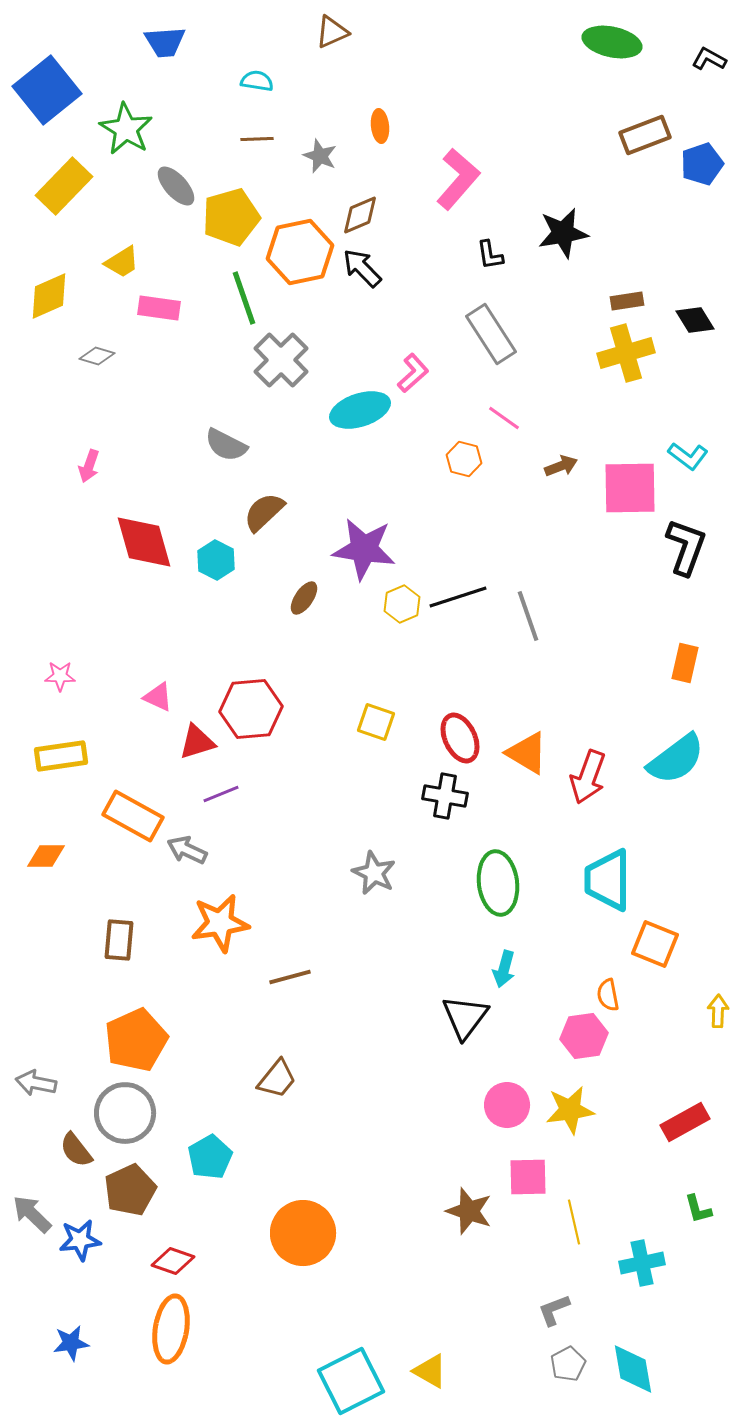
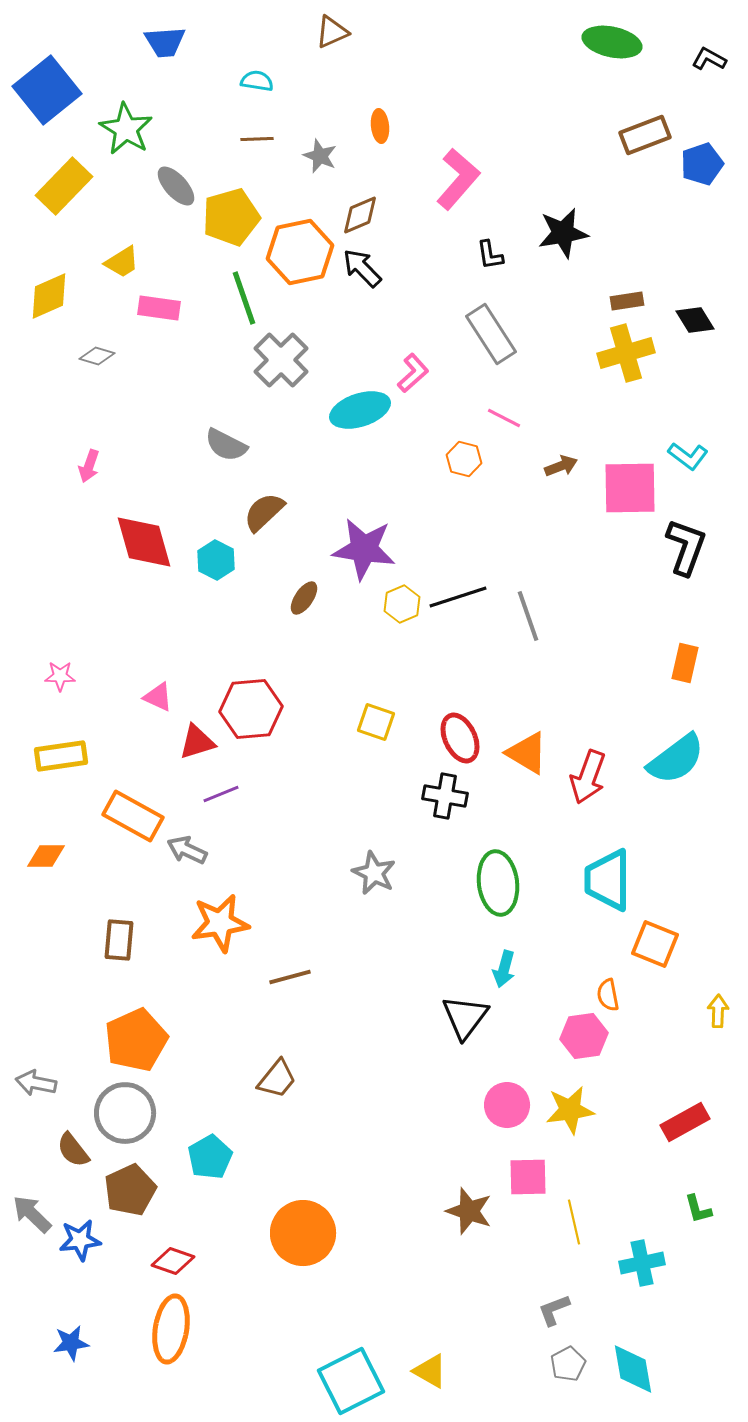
pink line at (504, 418): rotated 8 degrees counterclockwise
brown semicircle at (76, 1150): moved 3 px left
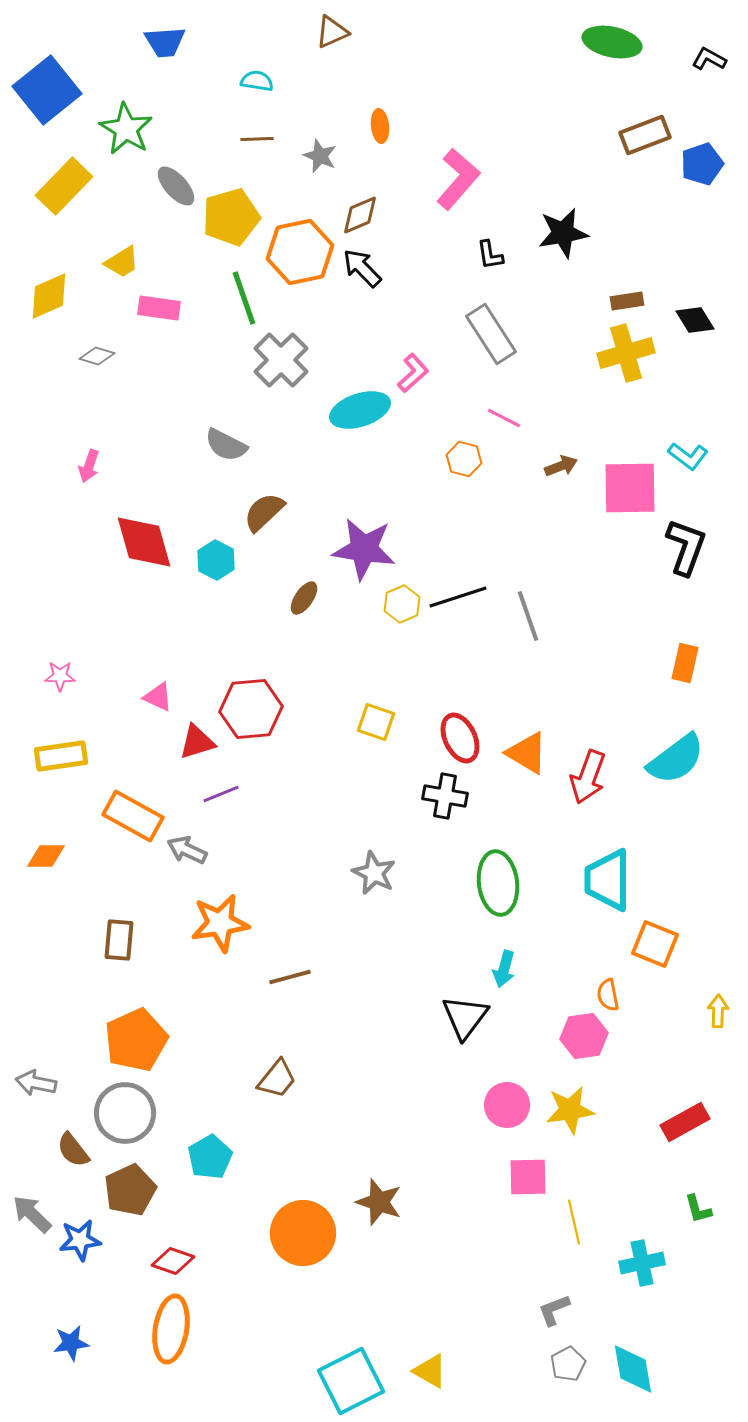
brown star at (469, 1211): moved 90 px left, 9 px up
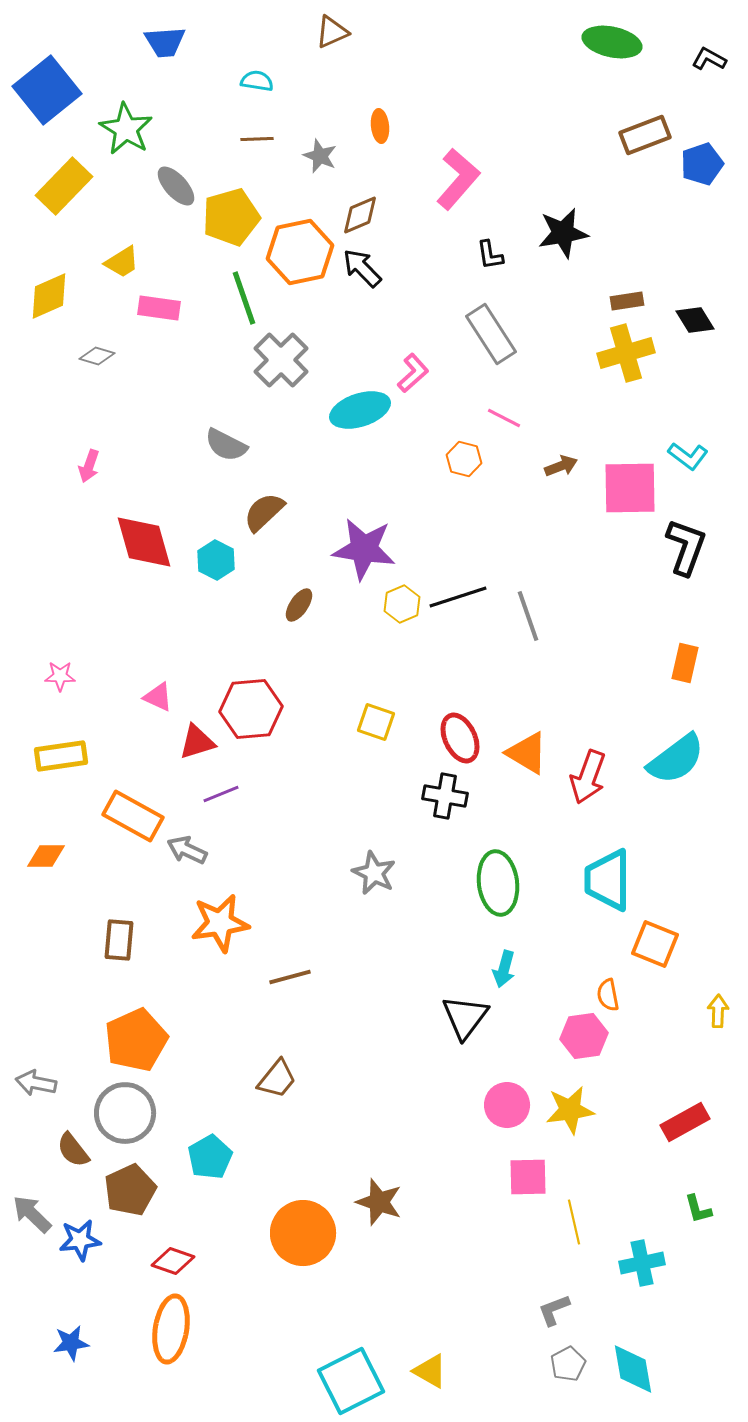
brown ellipse at (304, 598): moved 5 px left, 7 px down
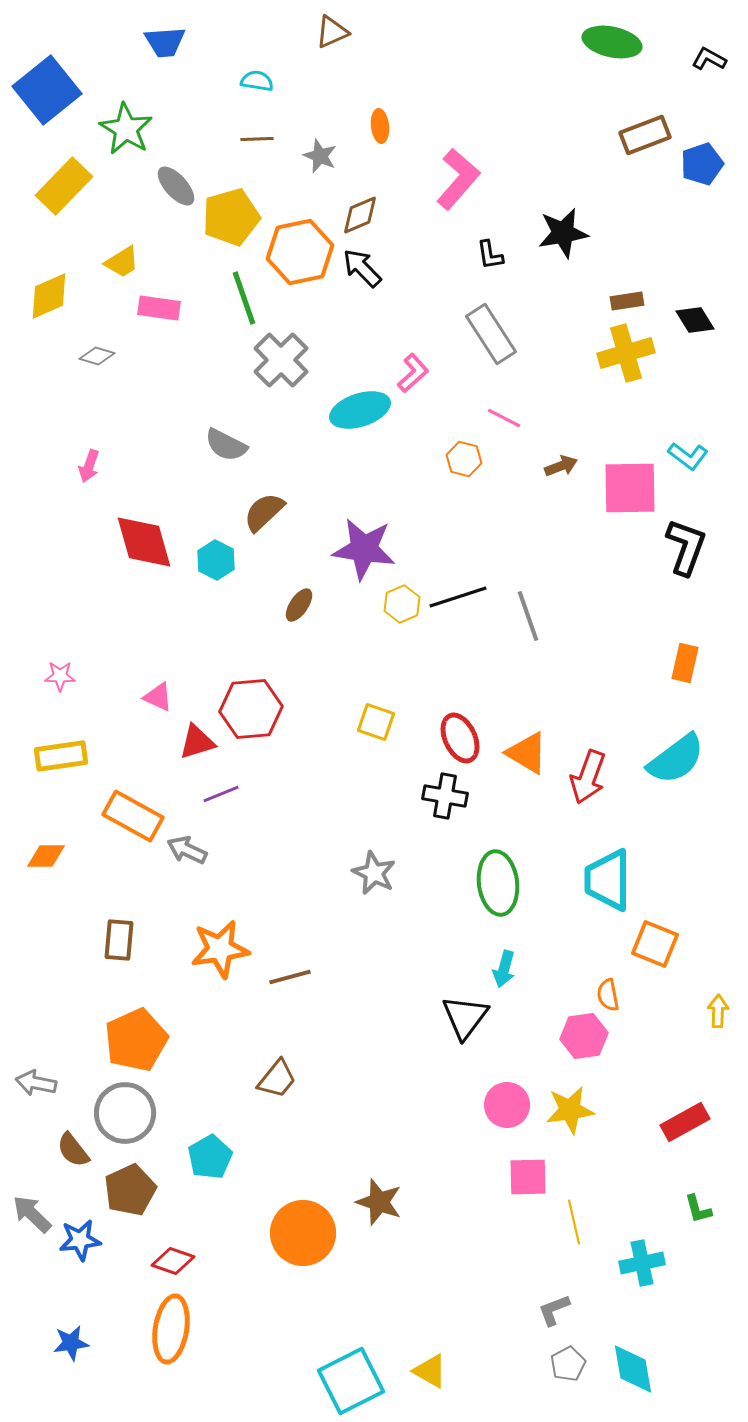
orange star at (220, 923): moved 26 px down
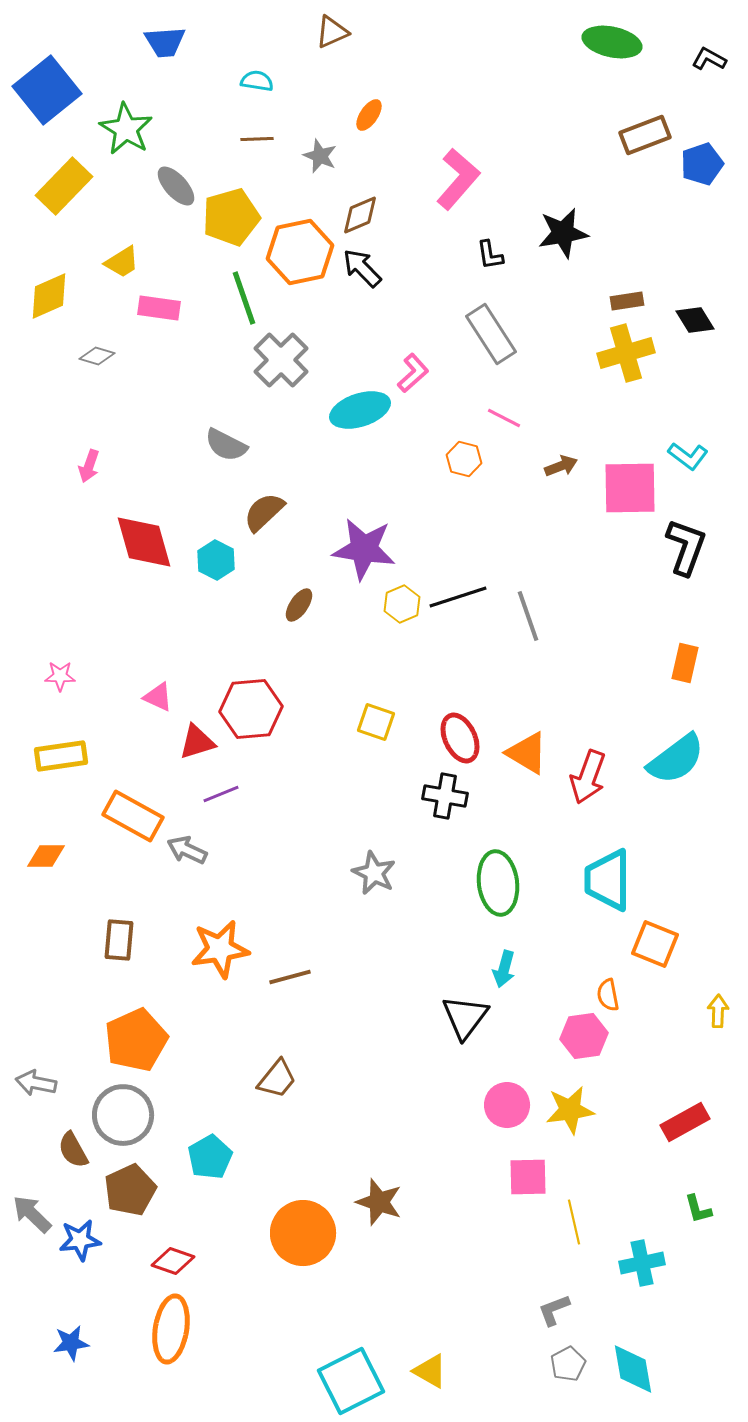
orange ellipse at (380, 126): moved 11 px left, 11 px up; rotated 40 degrees clockwise
gray circle at (125, 1113): moved 2 px left, 2 px down
brown semicircle at (73, 1150): rotated 9 degrees clockwise
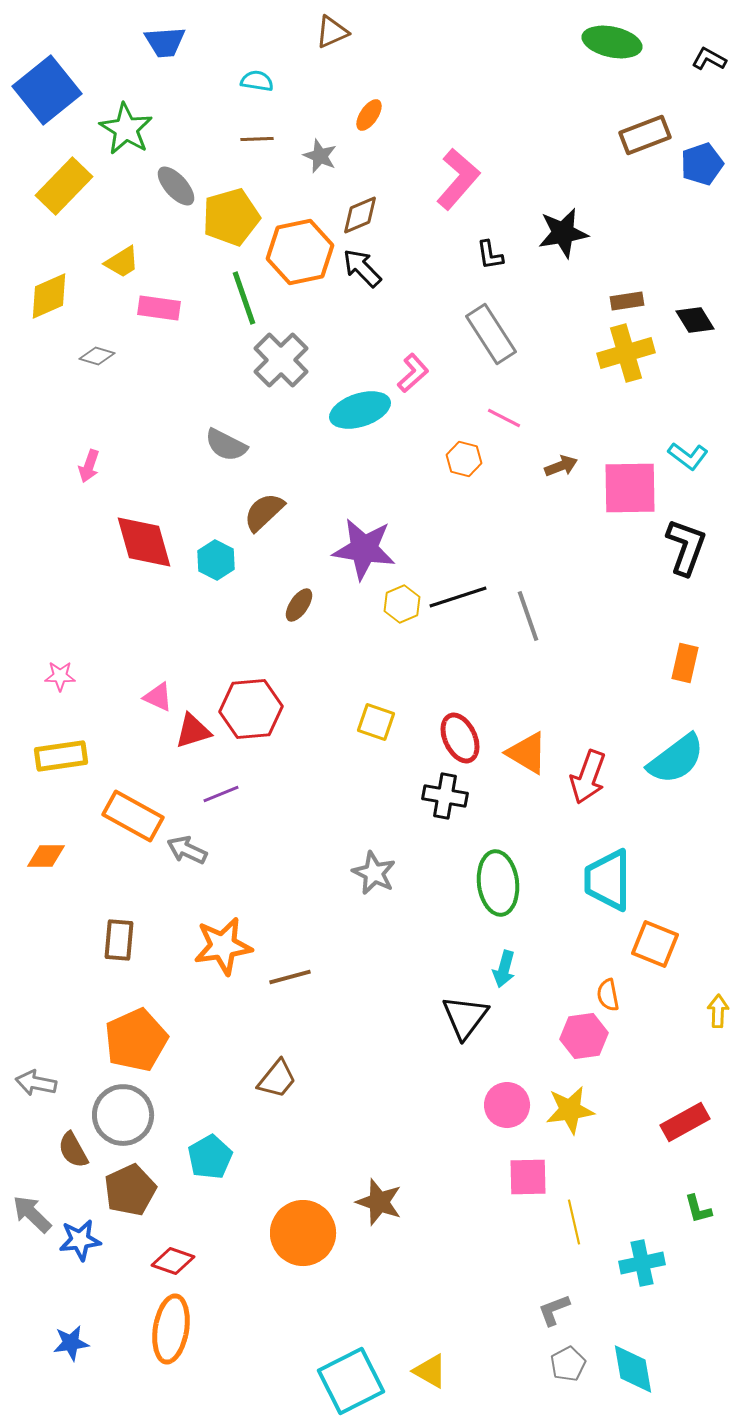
red triangle at (197, 742): moved 4 px left, 11 px up
orange star at (220, 949): moved 3 px right, 3 px up
